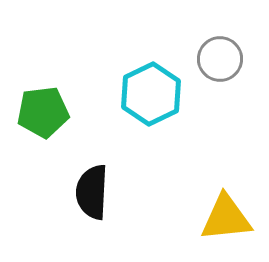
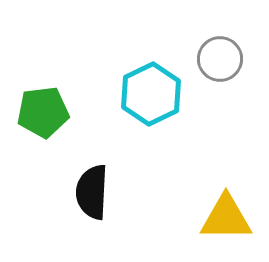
yellow triangle: rotated 6 degrees clockwise
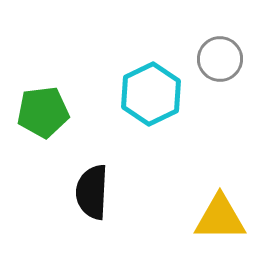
yellow triangle: moved 6 px left
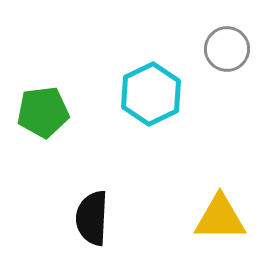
gray circle: moved 7 px right, 10 px up
black semicircle: moved 26 px down
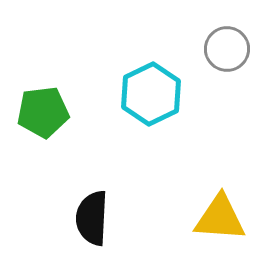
yellow triangle: rotated 4 degrees clockwise
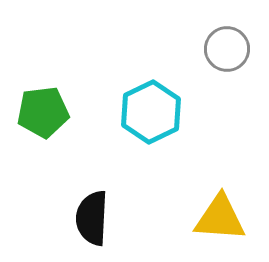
cyan hexagon: moved 18 px down
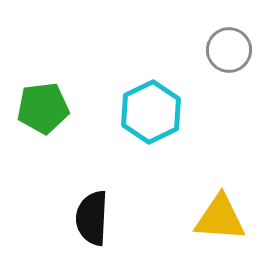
gray circle: moved 2 px right, 1 px down
green pentagon: moved 4 px up
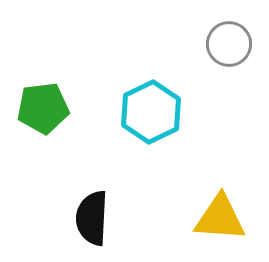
gray circle: moved 6 px up
